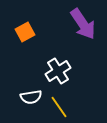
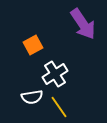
orange square: moved 8 px right, 13 px down
white cross: moved 3 px left, 3 px down
white semicircle: moved 1 px right
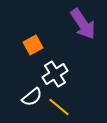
white semicircle: rotated 30 degrees counterclockwise
yellow line: rotated 15 degrees counterclockwise
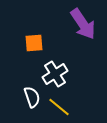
orange square: moved 1 px right, 2 px up; rotated 24 degrees clockwise
white semicircle: rotated 70 degrees counterclockwise
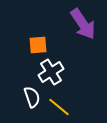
orange square: moved 4 px right, 2 px down
white cross: moved 4 px left, 2 px up
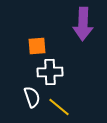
purple arrow: rotated 36 degrees clockwise
orange square: moved 1 px left, 1 px down
white cross: moved 1 px left; rotated 30 degrees clockwise
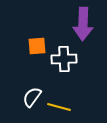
white cross: moved 14 px right, 13 px up
white semicircle: rotated 125 degrees counterclockwise
yellow line: rotated 25 degrees counterclockwise
